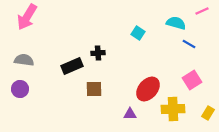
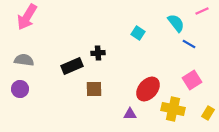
cyan semicircle: rotated 36 degrees clockwise
yellow cross: rotated 15 degrees clockwise
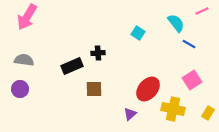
purple triangle: rotated 40 degrees counterclockwise
